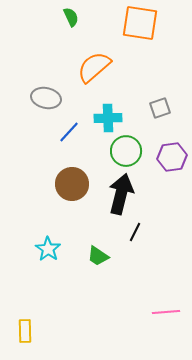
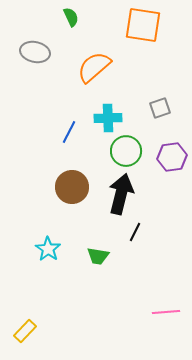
orange square: moved 3 px right, 2 px down
gray ellipse: moved 11 px left, 46 px up
blue line: rotated 15 degrees counterclockwise
brown circle: moved 3 px down
green trapezoid: rotated 25 degrees counterclockwise
yellow rectangle: rotated 45 degrees clockwise
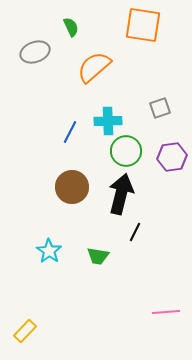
green semicircle: moved 10 px down
gray ellipse: rotated 32 degrees counterclockwise
cyan cross: moved 3 px down
blue line: moved 1 px right
cyan star: moved 1 px right, 2 px down
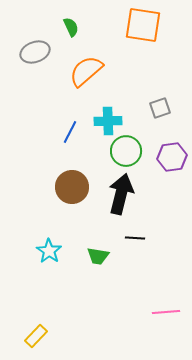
orange semicircle: moved 8 px left, 4 px down
black line: moved 6 px down; rotated 66 degrees clockwise
yellow rectangle: moved 11 px right, 5 px down
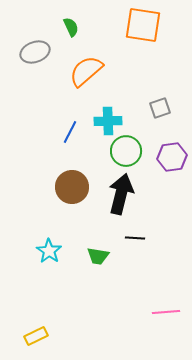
yellow rectangle: rotated 20 degrees clockwise
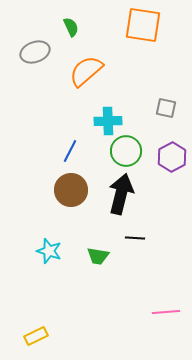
gray square: moved 6 px right; rotated 30 degrees clockwise
blue line: moved 19 px down
purple hexagon: rotated 20 degrees counterclockwise
brown circle: moved 1 px left, 3 px down
cyan star: rotated 15 degrees counterclockwise
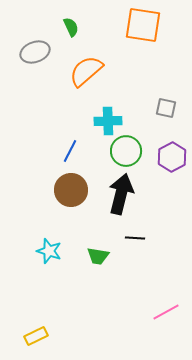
pink line: rotated 24 degrees counterclockwise
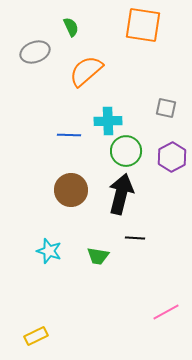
blue line: moved 1 px left, 16 px up; rotated 65 degrees clockwise
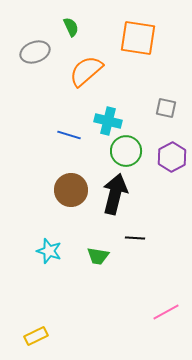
orange square: moved 5 px left, 13 px down
cyan cross: rotated 16 degrees clockwise
blue line: rotated 15 degrees clockwise
black arrow: moved 6 px left
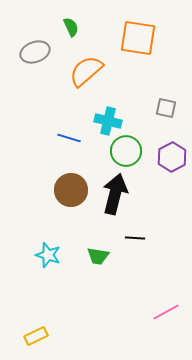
blue line: moved 3 px down
cyan star: moved 1 px left, 4 px down
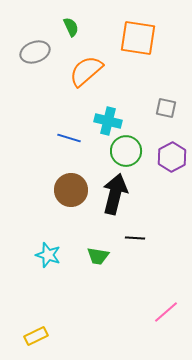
pink line: rotated 12 degrees counterclockwise
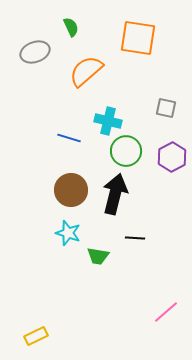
cyan star: moved 20 px right, 22 px up
